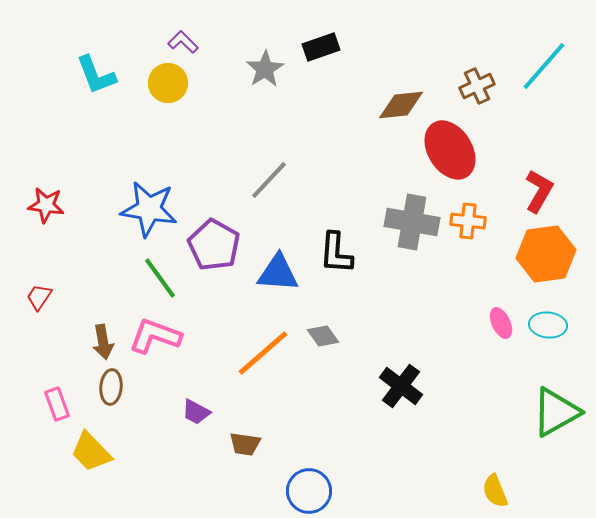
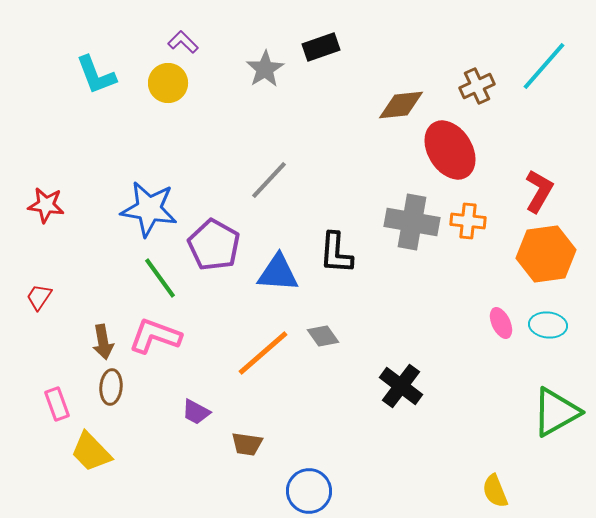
brown trapezoid: moved 2 px right
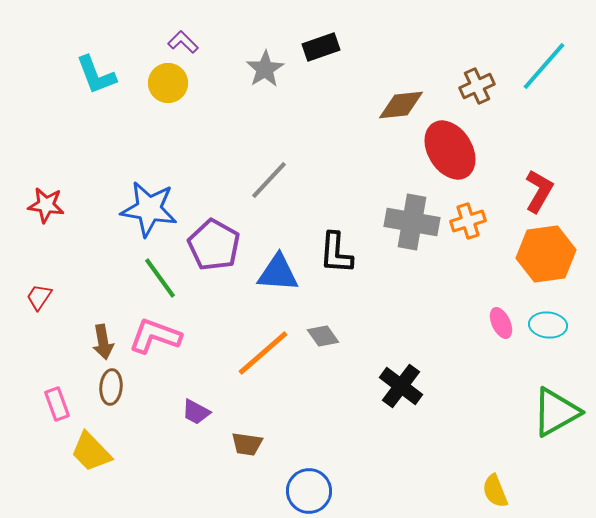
orange cross: rotated 24 degrees counterclockwise
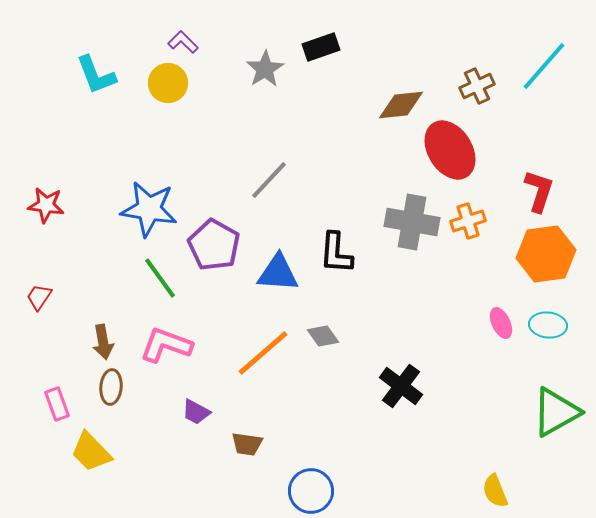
red L-shape: rotated 12 degrees counterclockwise
pink L-shape: moved 11 px right, 9 px down
blue circle: moved 2 px right
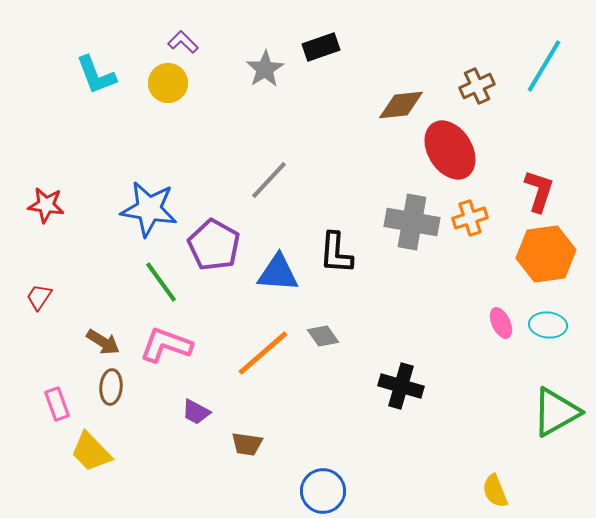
cyan line: rotated 10 degrees counterclockwise
orange cross: moved 2 px right, 3 px up
green line: moved 1 px right, 4 px down
brown arrow: rotated 48 degrees counterclockwise
black cross: rotated 21 degrees counterclockwise
blue circle: moved 12 px right
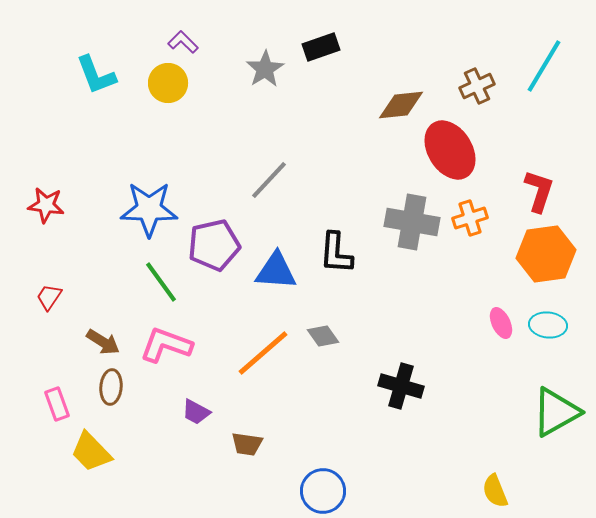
blue star: rotated 8 degrees counterclockwise
purple pentagon: rotated 30 degrees clockwise
blue triangle: moved 2 px left, 2 px up
red trapezoid: moved 10 px right
